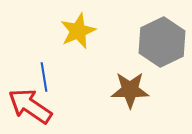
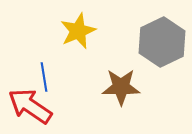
brown star: moved 9 px left, 3 px up
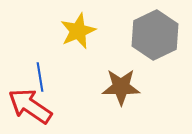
gray hexagon: moved 7 px left, 7 px up
blue line: moved 4 px left
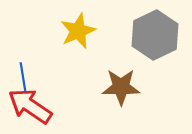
blue line: moved 17 px left
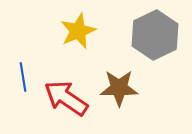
brown star: moved 2 px left, 1 px down
red arrow: moved 36 px right, 8 px up
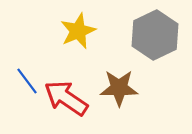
blue line: moved 4 px right, 4 px down; rotated 28 degrees counterclockwise
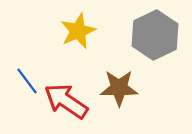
red arrow: moved 3 px down
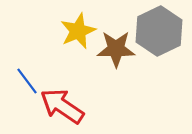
gray hexagon: moved 4 px right, 4 px up
brown star: moved 3 px left, 39 px up
red arrow: moved 4 px left, 5 px down
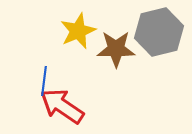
gray hexagon: moved 1 px down; rotated 12 degrees clockwise
blue line: moved 17 px right; rotated 44 degrees clockwise
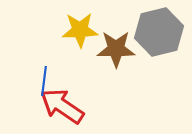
yellow star: moved 2 px right, 1 px up; rotated 21 degrees clockwise
